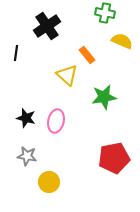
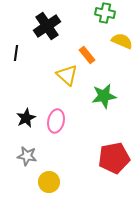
green star: moved 1 px up
black star: rotated 30 degrees clockwise
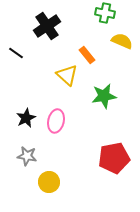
black line: rotated 63 degrees counterclockwise
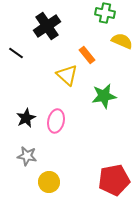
red pentagon: moved 22 px down
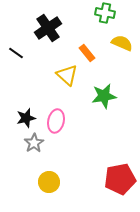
black cross: moved 1 px right, 2 px down
yellow semicircle: moved 2 px down
orange rectangle: moved 2 px up
black star: rotated 12 degrees clockwise
gray star: moved 7 px right, 13 px up; rotated 30 degrees clockwise
red pentagon: moved 6 px right, 1 px up
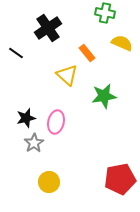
pink ellipse: moved 1 px down
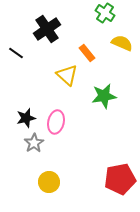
green cross: rotated 24 degrees clockwise
black cross: moved 1 px left, 1 px down
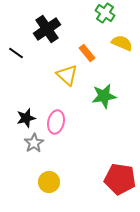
red pentagon: rotated 20 degrees clockwise
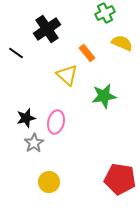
green cross: rotated 30 degrees clockwise
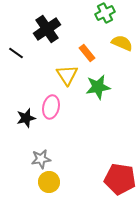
yellow triangle: rotated 15 degrees clockwise
green star: moved 6 px left, 9 px up
pink ellipse: moved 5 px left, 15 px up
gray star: moved 7 px right, 16 px down; rotated 24 degrees clockwise
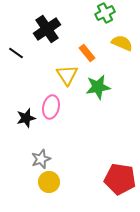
gray star: rotated 12 degrees counterclockwise
